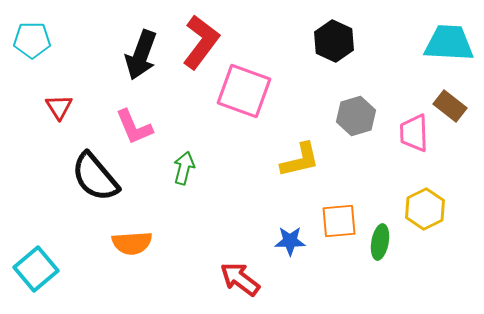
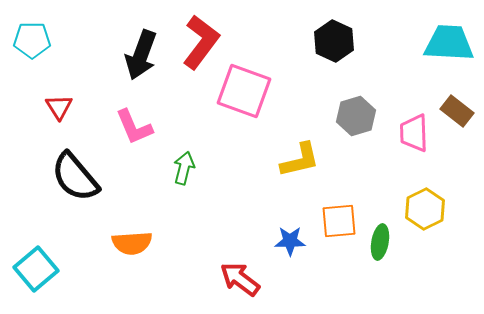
brown rectangle: moved 7 px right, 5 px down
black semicircle: moved 20 px left
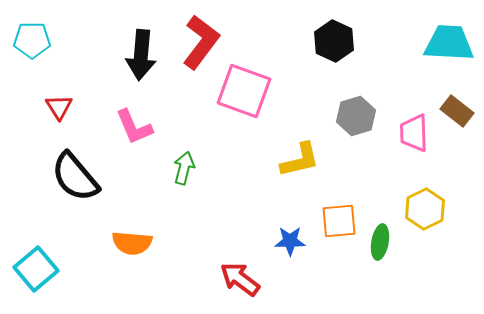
black arrow: rotated 15 degrees counterclockwise
orange semicircle: rotated 9 degrees clockwise
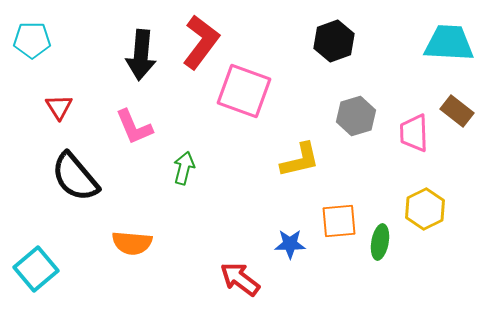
black hexagon: rotated 15 degrees clockwise
blue star: moved 3 px down
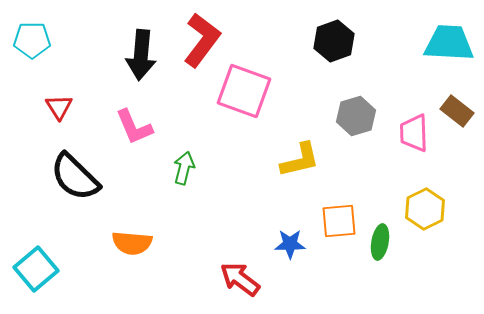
red L-shape: moved 1 px right, 2 px up
black semicircle: rotated 6 degrees counterclockwise
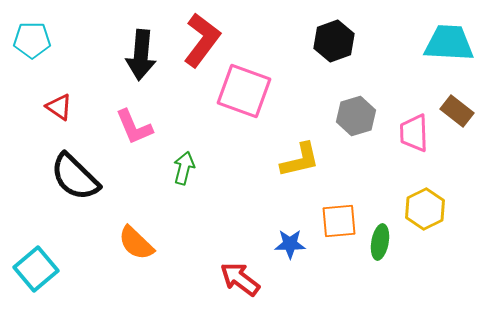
red triangle: rotated 24 degrees counterclockwise
orange semicircle: moved 4 px right; rotated 39 degrees clockwise
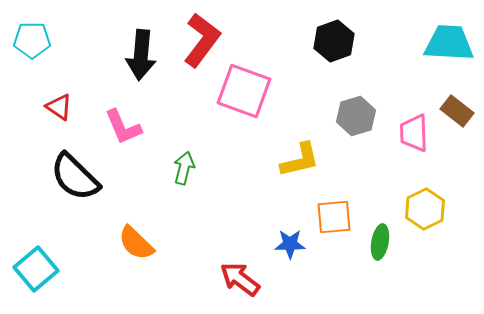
pink L-shape: moved 11 px left
orange square: moved 5 px left, 4 px up
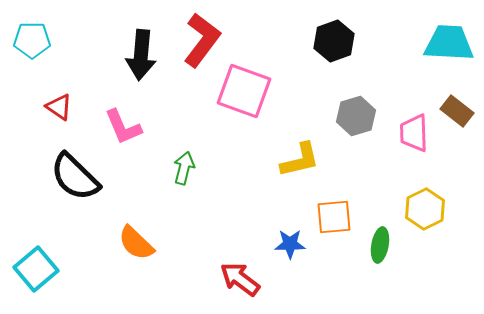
green ellipse: moved 3 px down
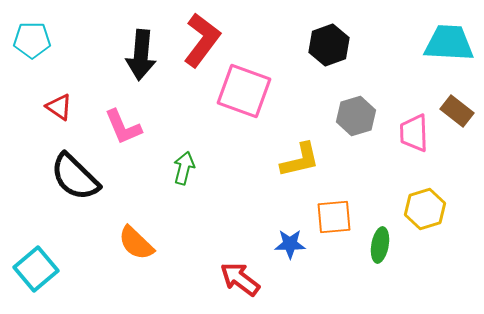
black hexagon: moved 5 px left, 4 px down
yellow hexagon: rotated 9 degrees clockwise
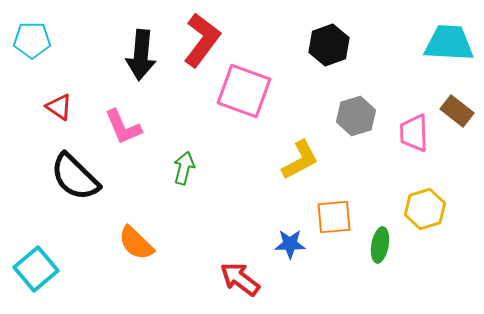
yellow L-shape: rotated 15 degrees counterclockwise
